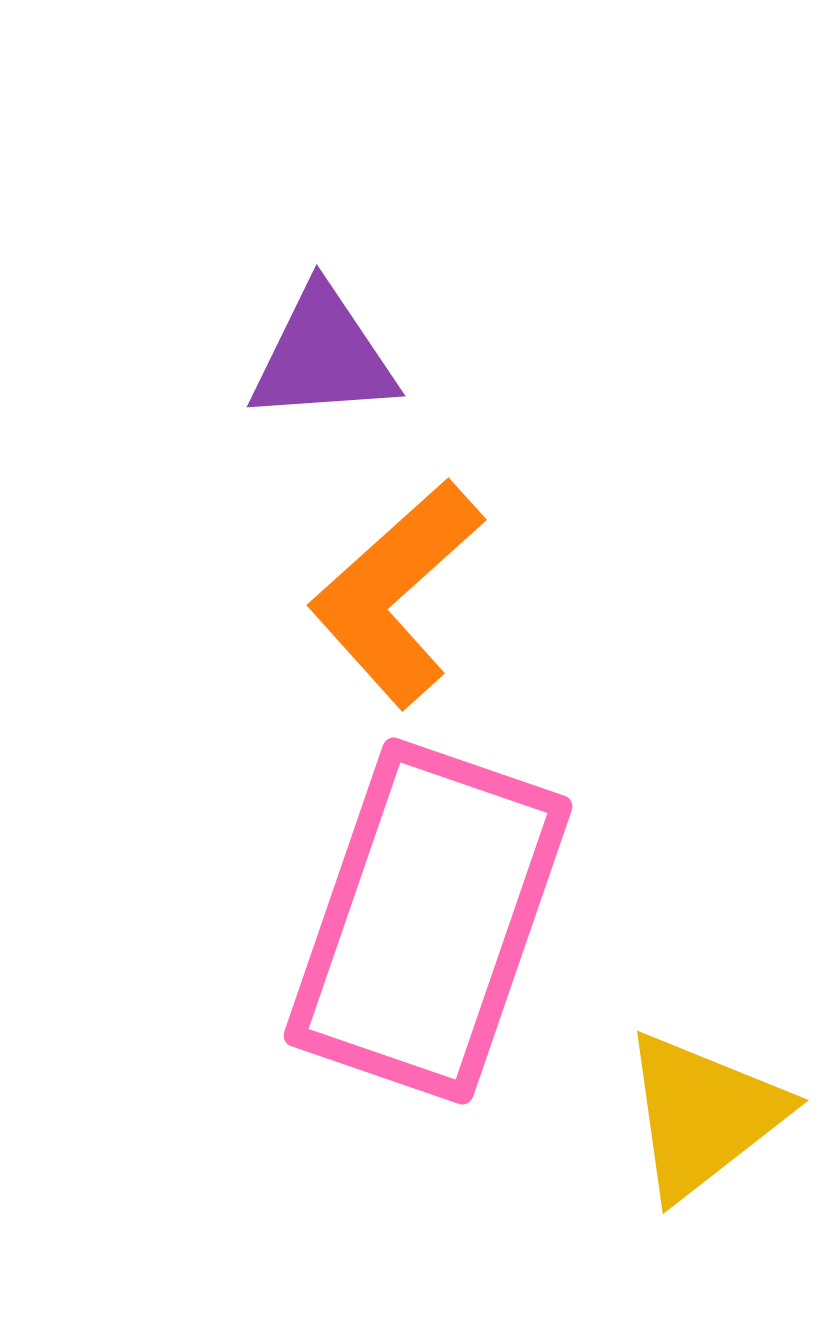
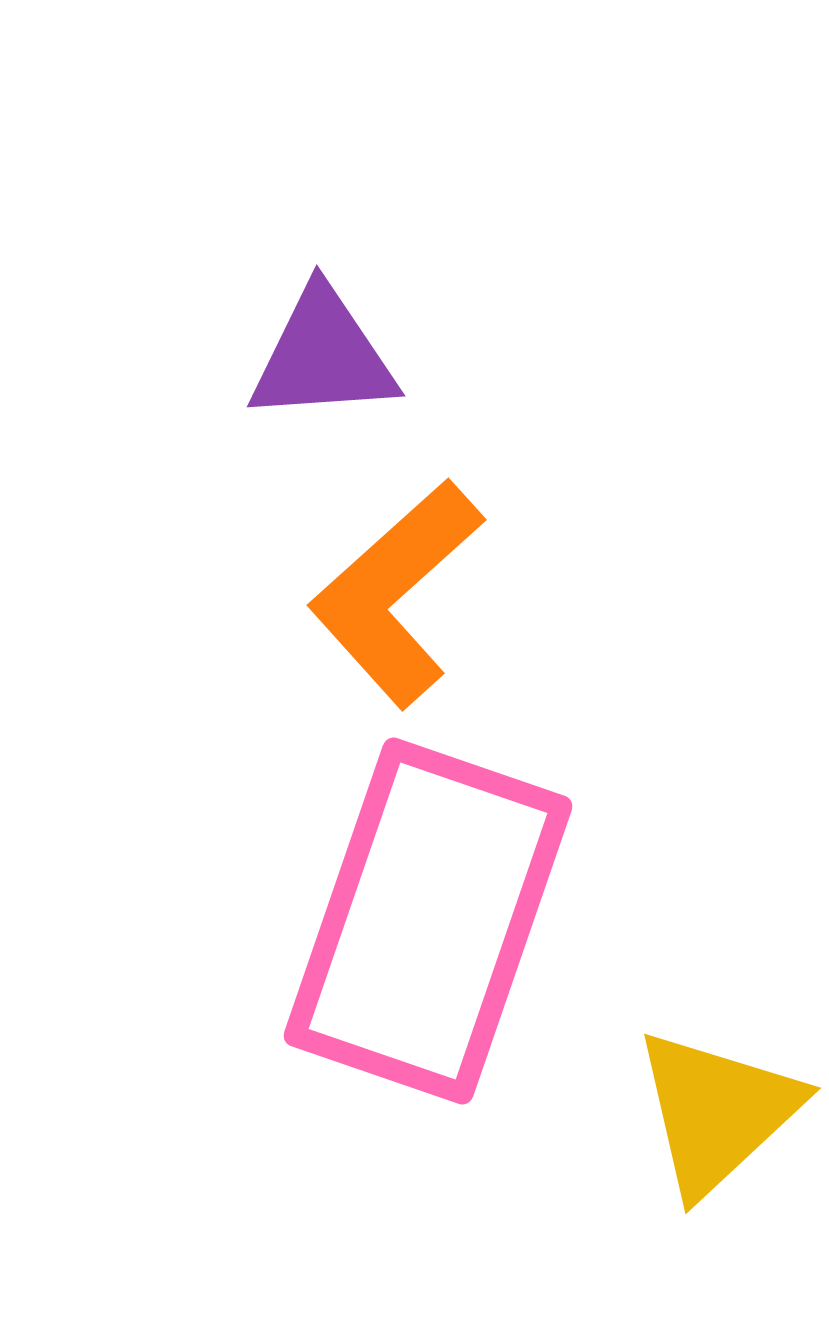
yellow triangle: moved 14 px right, 3 px up; rotated 5 degrees counterclockwise
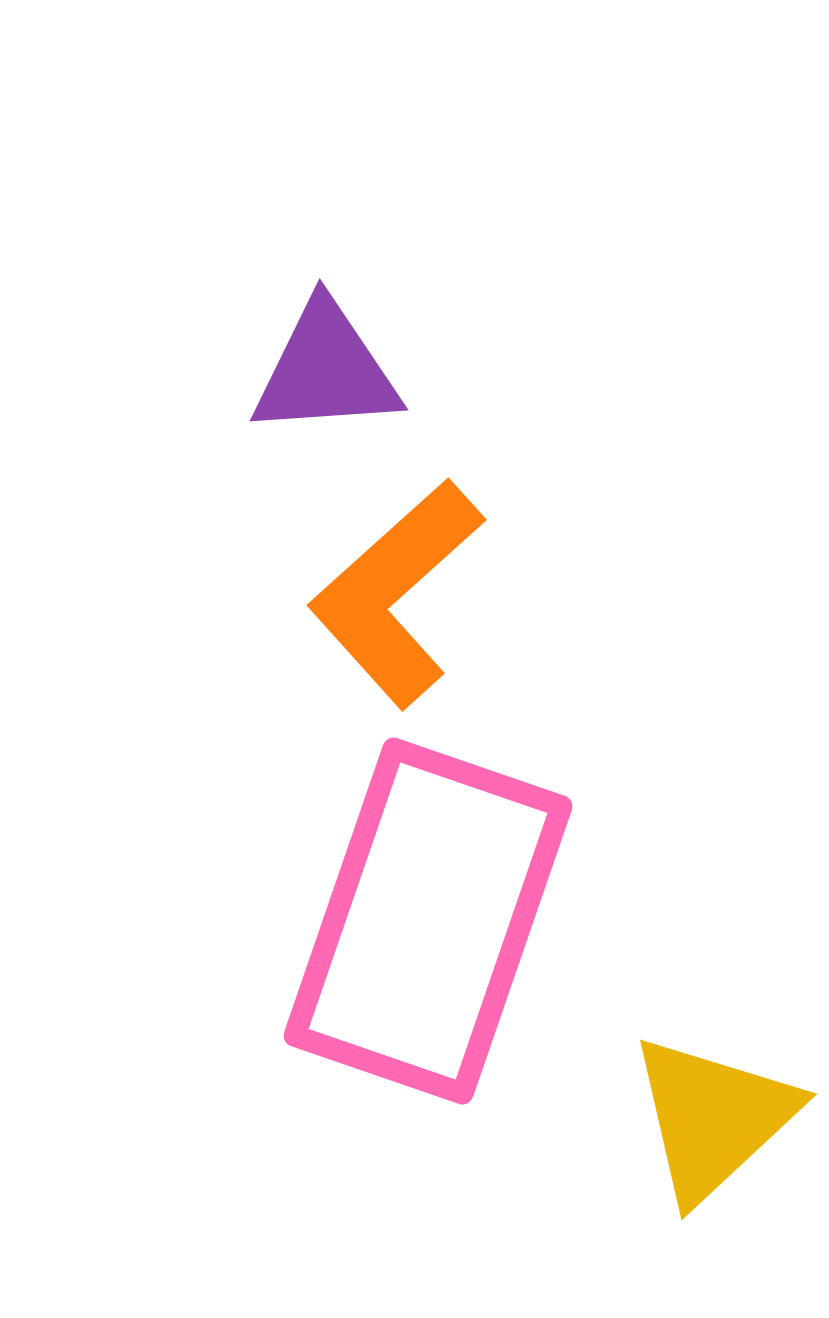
purple triangle: moved 3 px right, 14 px down
yellow triangle: moved 4 px left, 6 px down
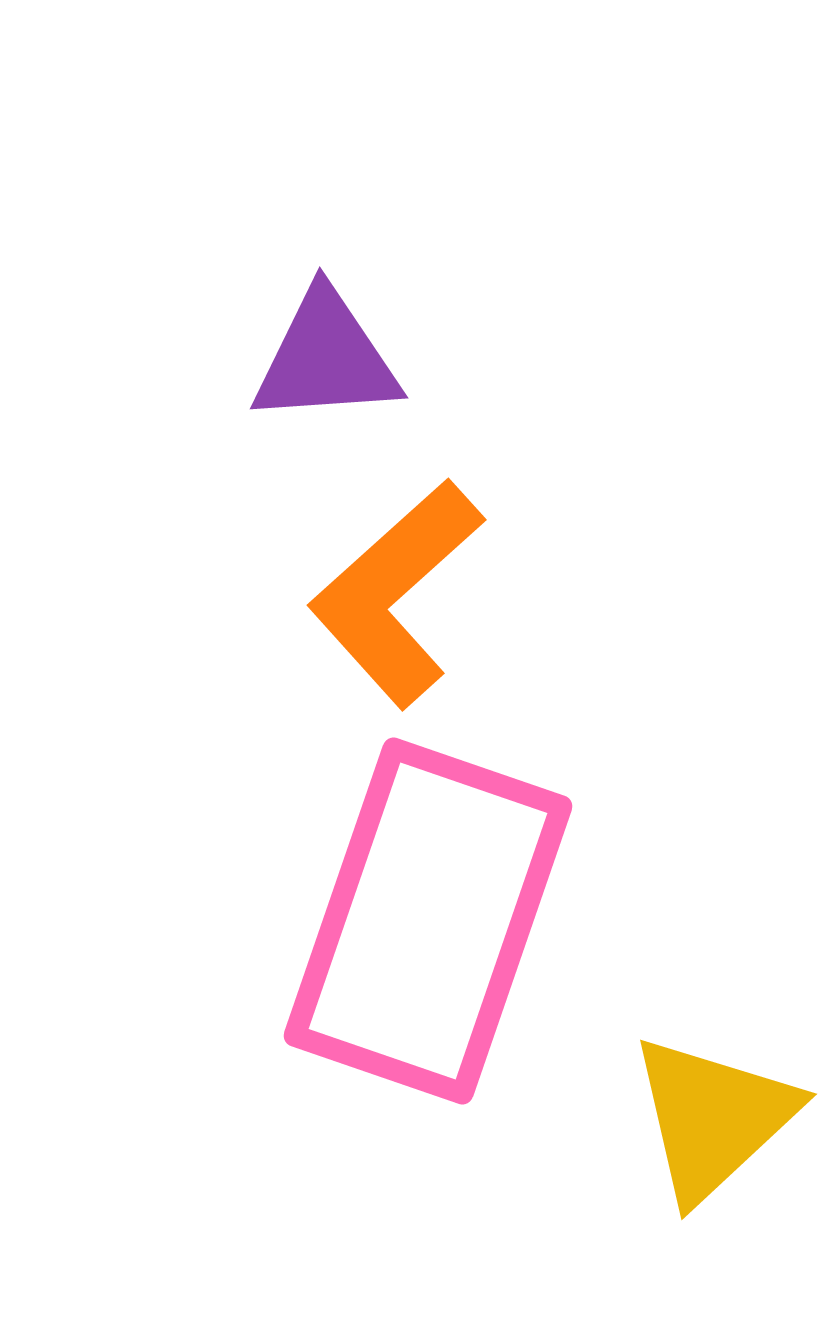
purple triangle: moved 12 px up
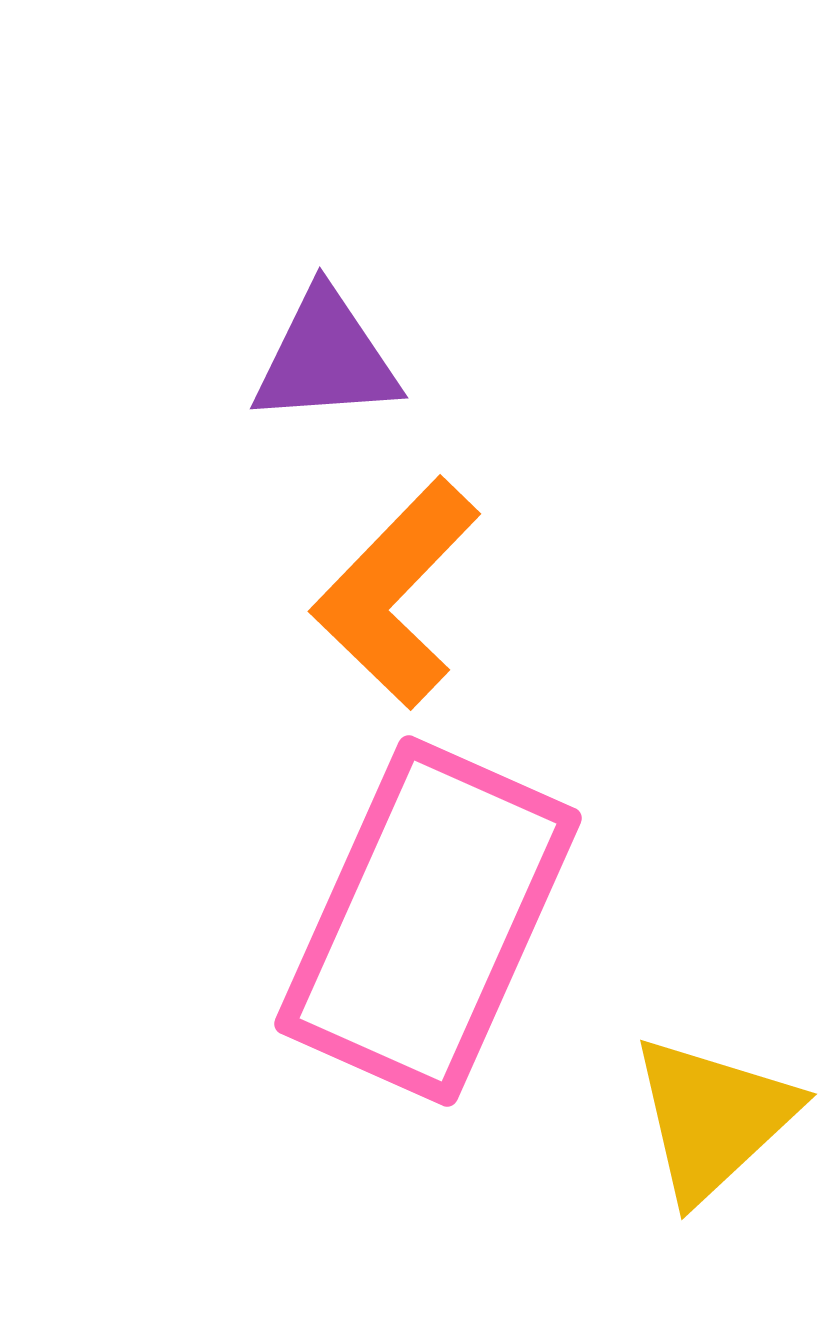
orange L-shape: rotated 4 degrees counterclockwise
pink rectangle: rotated 5 degrees clockwise
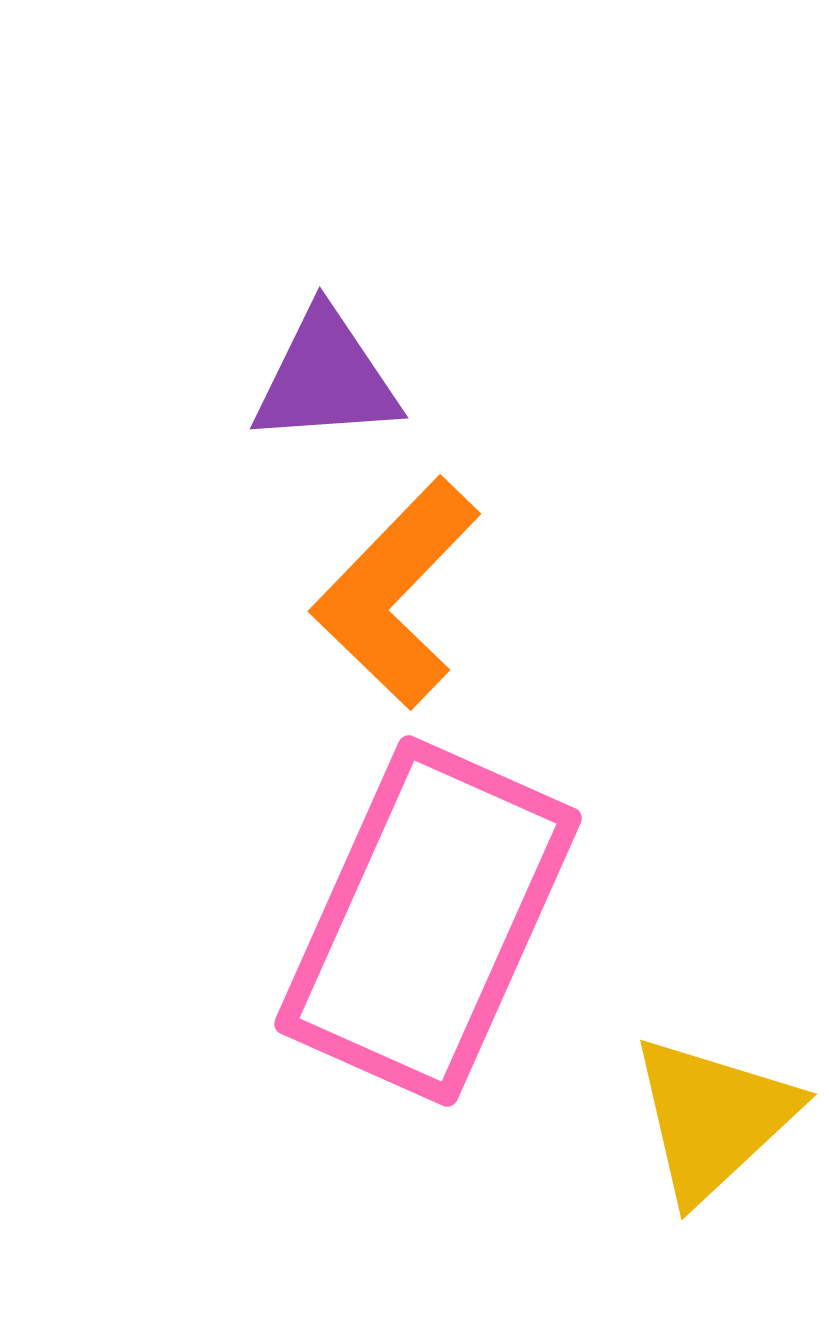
purple triangle: moved 20 px down
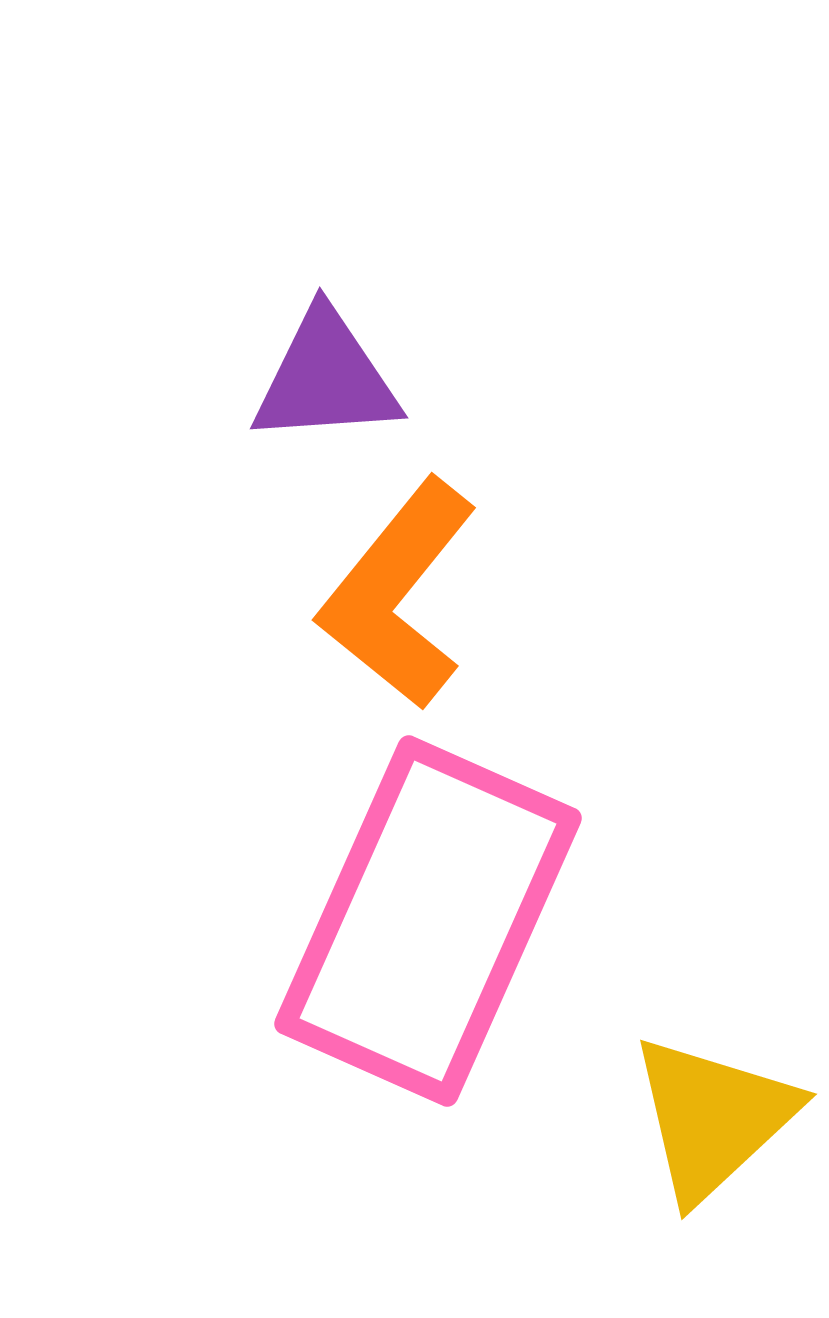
orange L-shape: moved 2 px right, 1 px down; rotated 5 degrees counterclockwise
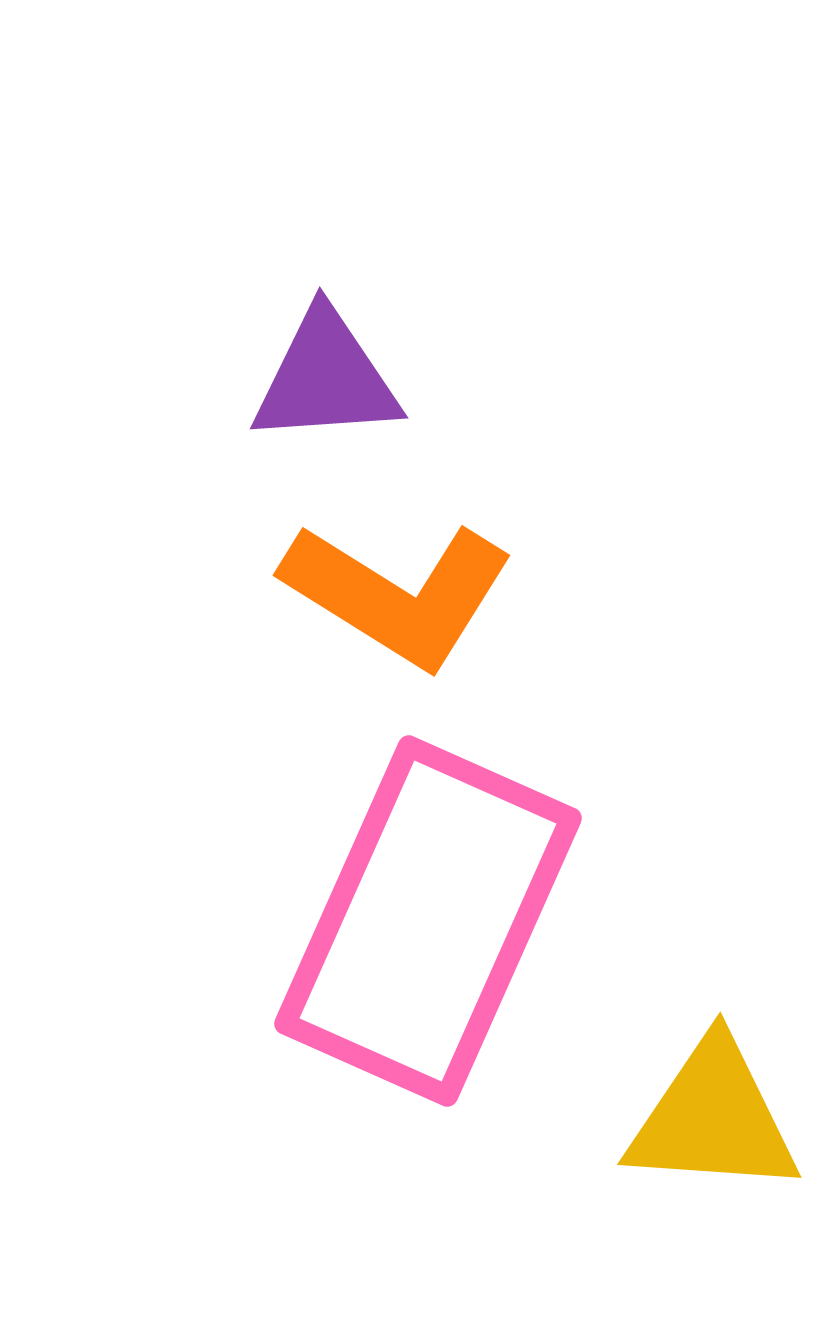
orange L-shape: rotated 97 degrees counterclockwise
yellow triangle: rotated 47 degrees clockwise
